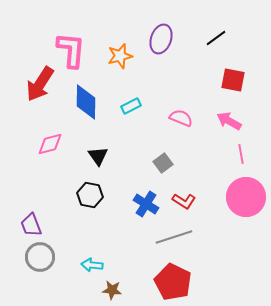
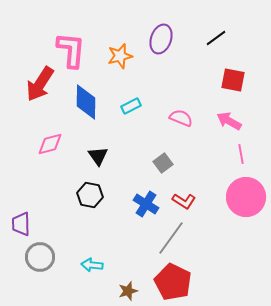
purple trapezoid: moved 10 px left, 1 px up; rotated 20 degrees clockwise
gray line: moved 3 px left, 1 px down; rotated 36 degrees counterclockwise
brown star: moved 16 px right, 1 px down; rotated 24 degrees counterclockwise
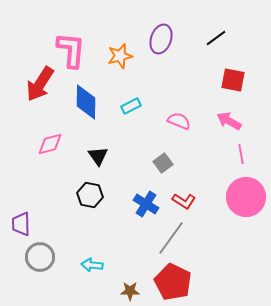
pink semicircle: moved 2 px left, 3 px down
brown star: moved 2 px right; rotated 18 degrees clockwise
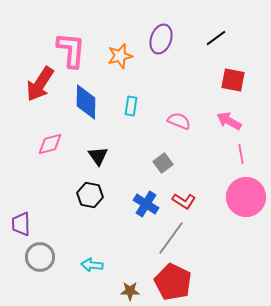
cyan rectangle: rotated 54 degrees counterclockwise
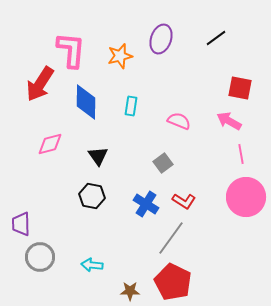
red square: moved 7 px right, 8 px down
black hexagon: moved 2 px right, 1 px down
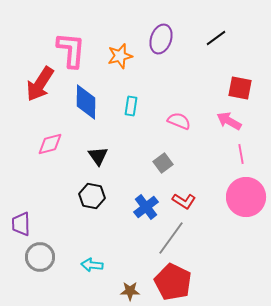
blue cross: moved 3 px down; rotated 20 degrees clockwise
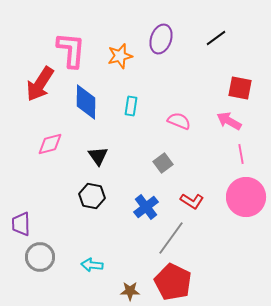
red L-shape: moved 8 px right
